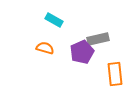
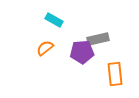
orange semicircle: rotated 54 degrees counterclockwise
purple pentagon: rotated 20 degrees clockwise
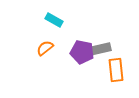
gray rectangle: moved 2 px right, 10 px down
purple pentagon: rotated 15 degrees clockwise
orange rectangle: moved 1 px right, 4 px up
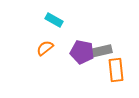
gray rectangle: moved 1 px right, 2 px down
